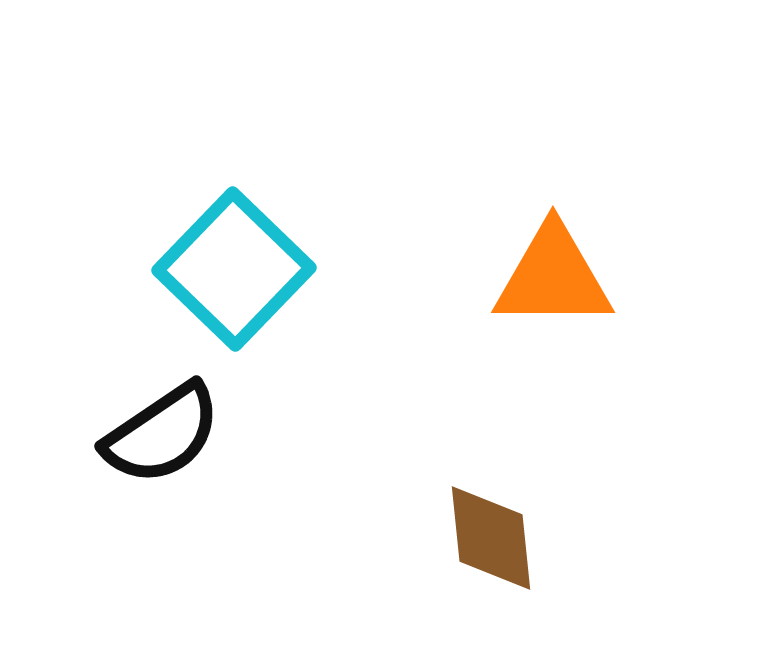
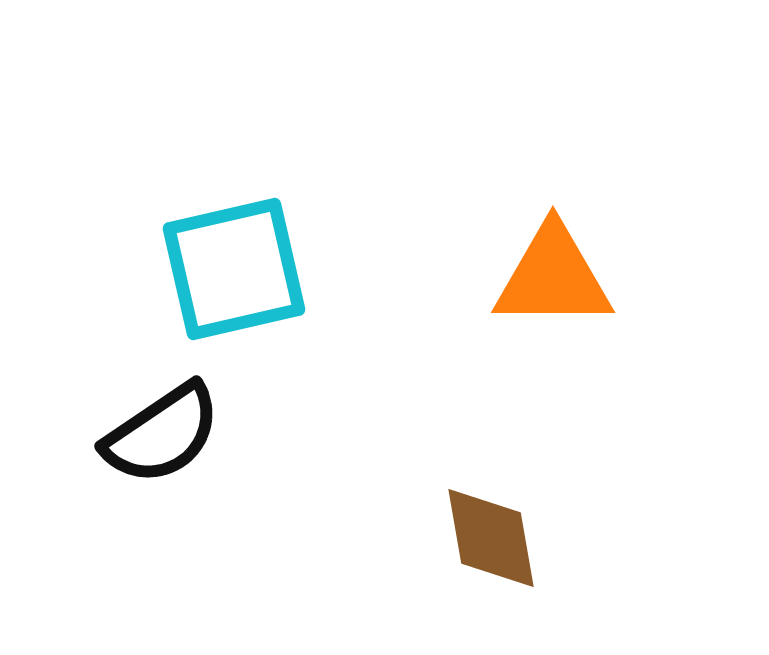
cyan square: rotated 33 degrees clockwise
brown diamond: rotated 4 degrees counterclockwise
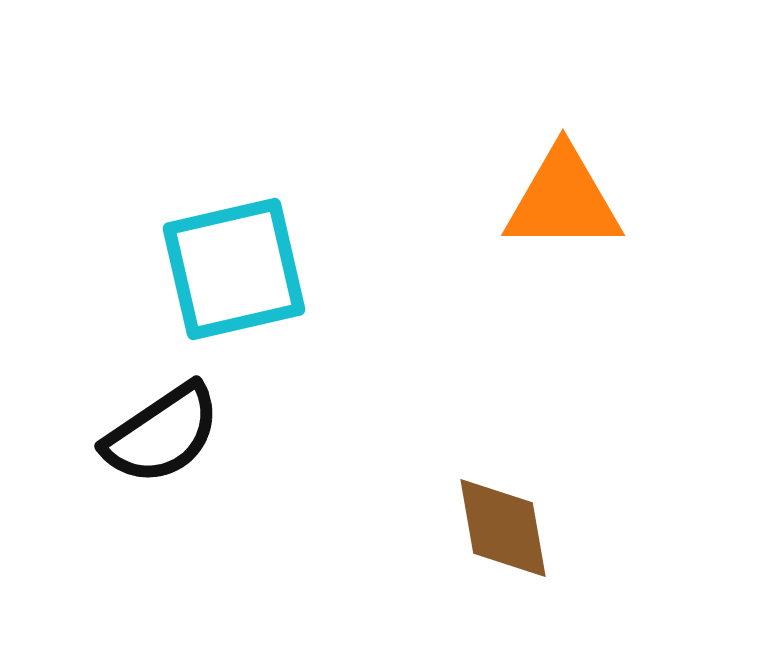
orange triangle: moved 10 px right, 77 px up
brown diamond: moved 12 px right, 10 px up
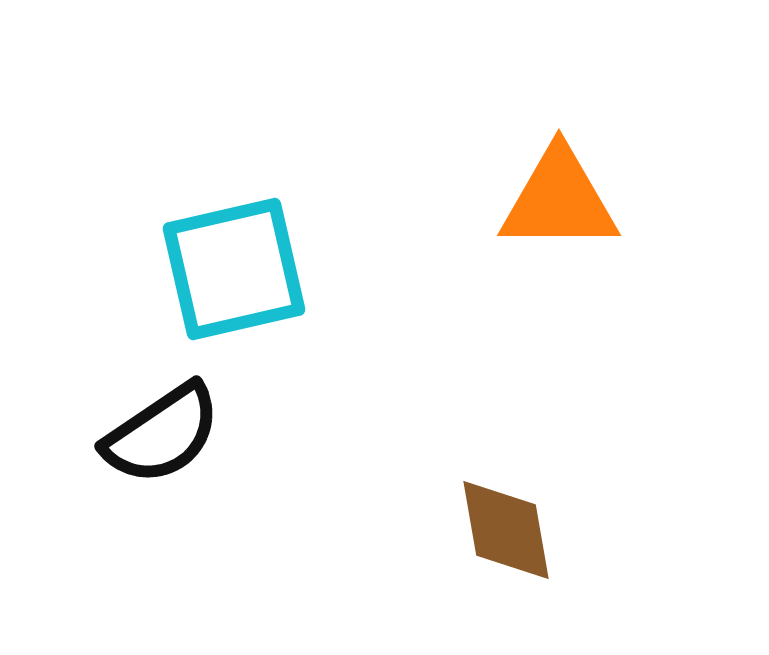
orange triangle: moved 4 px left
brown diamond: moved 3 px right, 2 px down
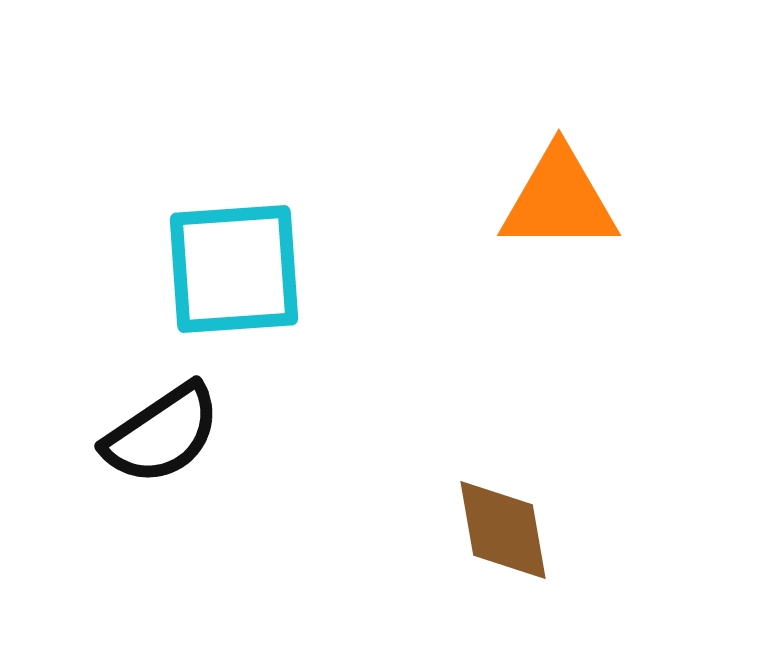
cyan square: rotated 9 degrees clockwise
brown diamond: moved 3 px left
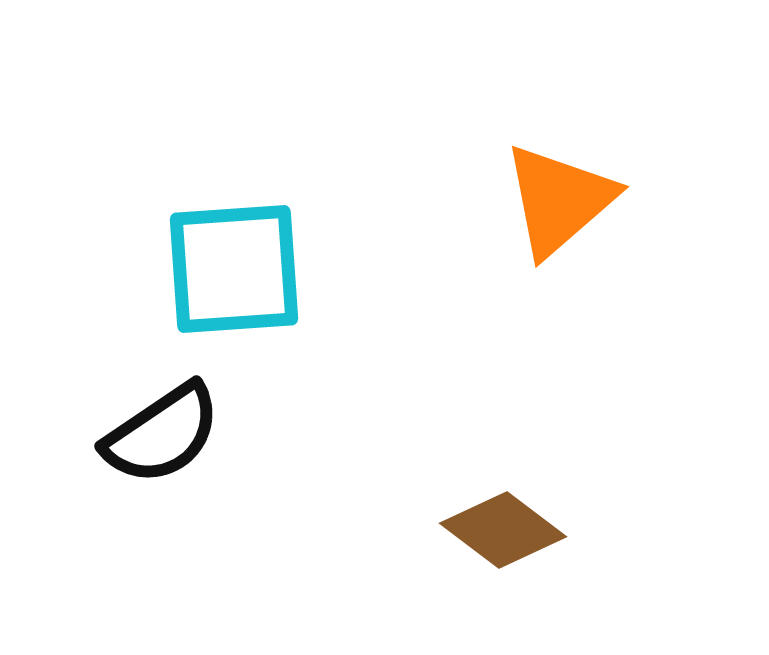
orange triangle: rotated 41 degrees counterclockwise
brown diamond: rotated 43 degrees counterclockwise
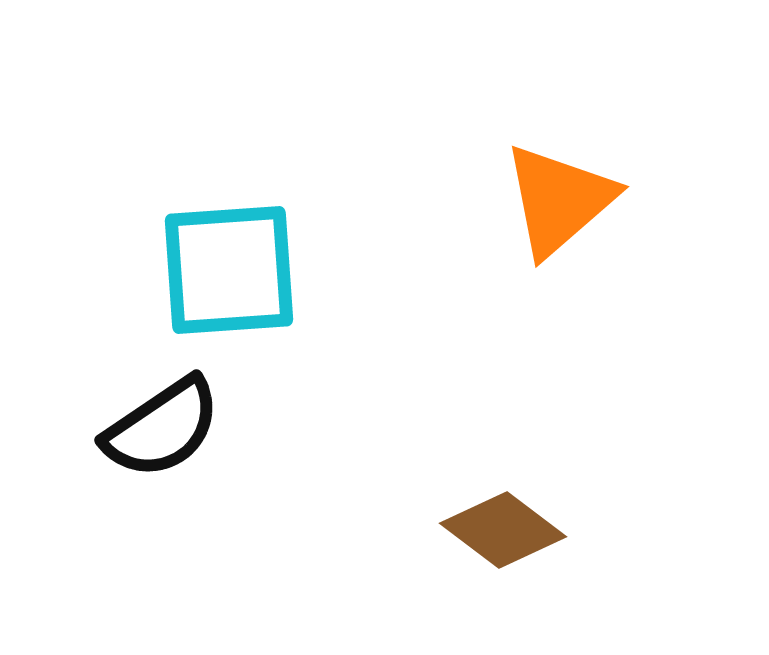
cyan square: moved 5 px left, 1 px down
black semicircle: moved 6 px up
